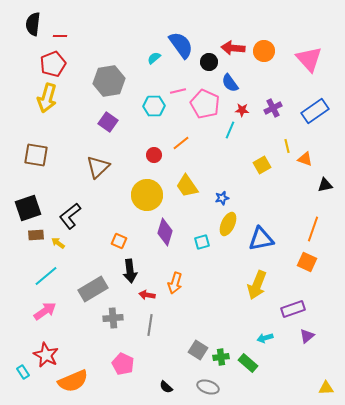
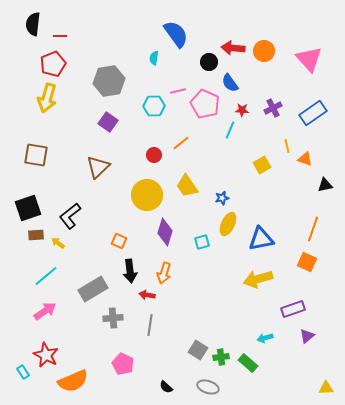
blue semicircle at (181, 45): moved 5 px left, 11 px up
cyan semicircle at (154, 58): rotated 40 degrees counterclockwise
blue rectangle at (315, 111): moved 2 px left, 2 px down
orange arrow at (175, 283): moved 11 px left, 10 px up
yellow arrow at (257, 285): moved 1 px right, 6 px up; rotated 52 degrees clockwise
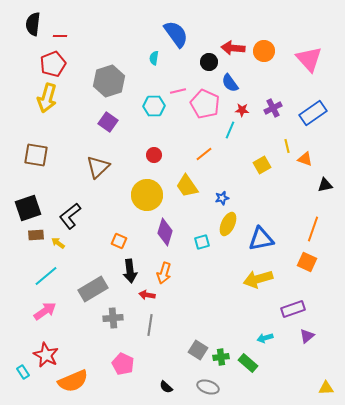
gray hexagon at (109, 81): rotated 8 degrees counterclockwise
orange line at (181, 143): moved 23 px right, 11 px down
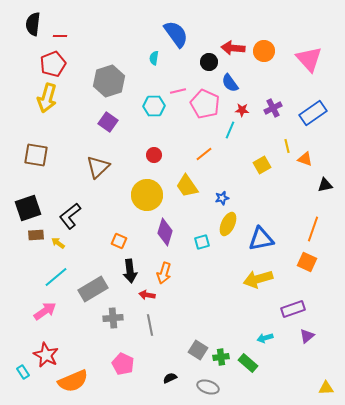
cyan line at (46, 276): moved 10 px right, 1 px down
gray line at (150, 325): rotated 20 degrees counterclockwise
black semicircle at (166, 387): moved 4 px right, 9 px up; rotated 112 degrees clockwise
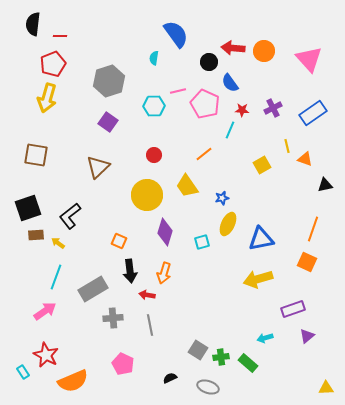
cyan line at (56, 277): rotated 30 degrees counterclockwise
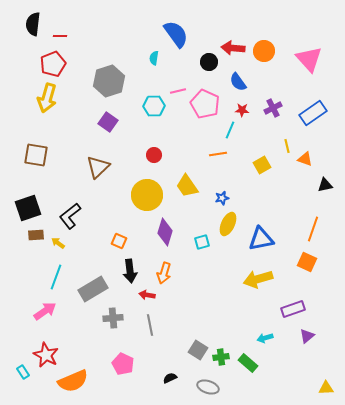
blue semicircle at (230, 83): moved 8 px right, 1 px up
orange line at (204, 154): moved 14 px right; rotated 30 degrees clockwise
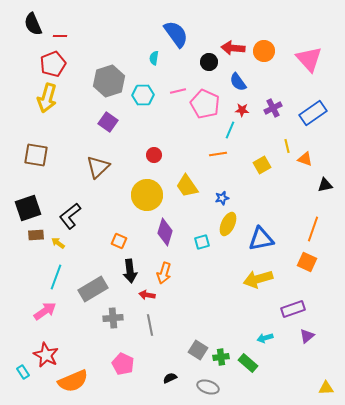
black semicircle at (33, 24): rotated 30 degrees counterclockwise
cyan hexagon at (154, 106): moved 11 px left, 11 px up
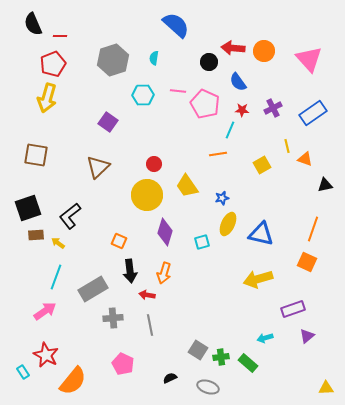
blue semicircle at (176, 34): moved 9 px up; rotated 12 degrees counterclockwise
gray hexagon at (109, 81): moved 4 px right, 21 px up
pink line at (178, 91): rotated 21 degrees clockwise
red circle at (154, 155): moved 9 px down
blue triangle at (261, 239): moved 5 px up; rotated 24 degrees clockwise
orange semicircle at (73, 381): rotated 28 degrees counterclockwise
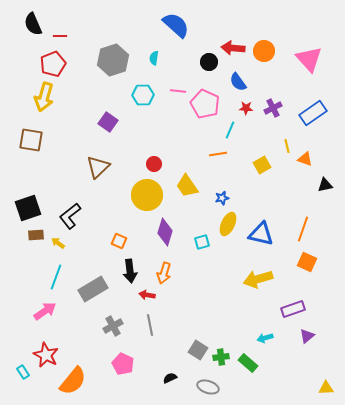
yellow arrow at (47, 98): moved 3 px left, 1 px up
red star at (242, 110): moved 4 px right, 2 px up
brown square at (36, 155): moved 5 px left, 15 px up
orange line at (313, 229): moved 10 px left
gray cross at (113, 318): moved 8 px down; rotated 24 degrees counterclockwise
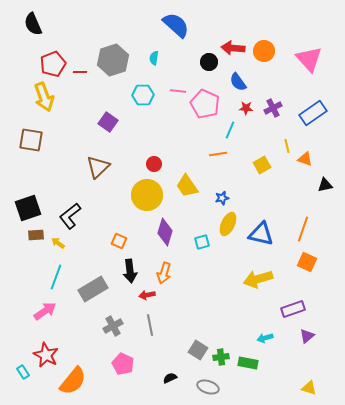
red line at (60, 36): moved 20 px right, 36 px down
yellow arrow at (44, 97): rotated 36 degrees counterclockwise
red arrow at (147, 295): rotated 21 degrees counterclockwise
green rectangle at (248, 363): rotated 30 degrees counterclockwise
yellow triangle at (326, 388): moved 17 px left; rotated 21 degrees clockwise
